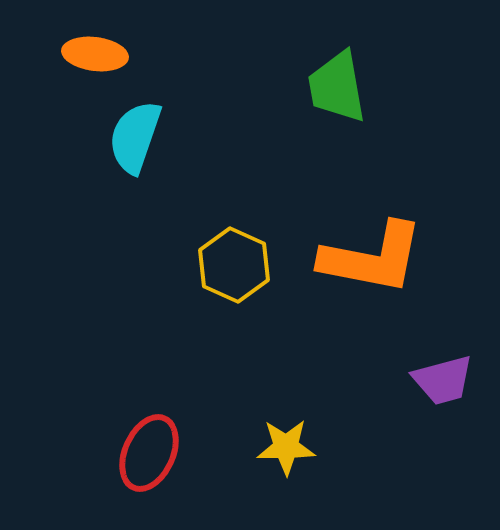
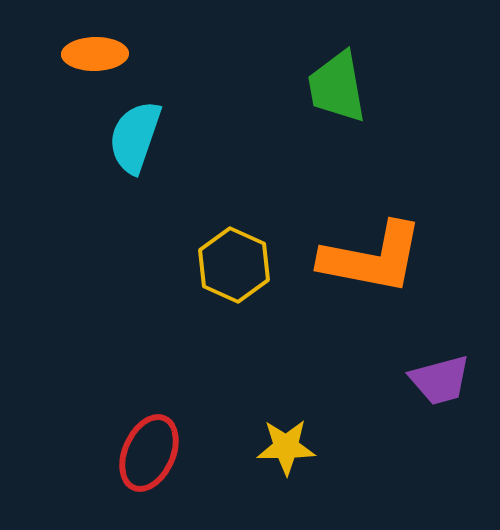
orange ellipse: rotated 8 degrees counterclockwise
purple trapezoid: moved 3 px left
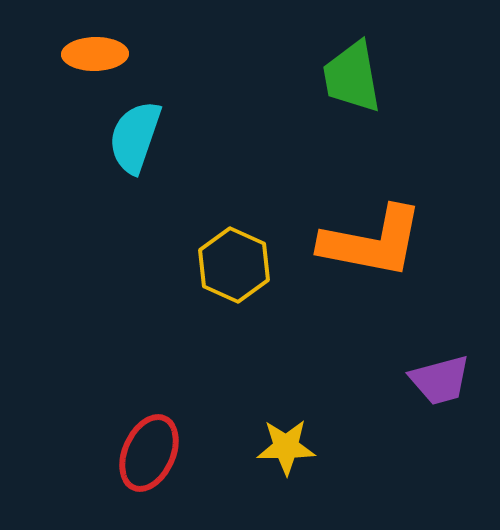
green trapezoid: moved 15 px right, 10 px up
orange L-shape: moved 16 px up
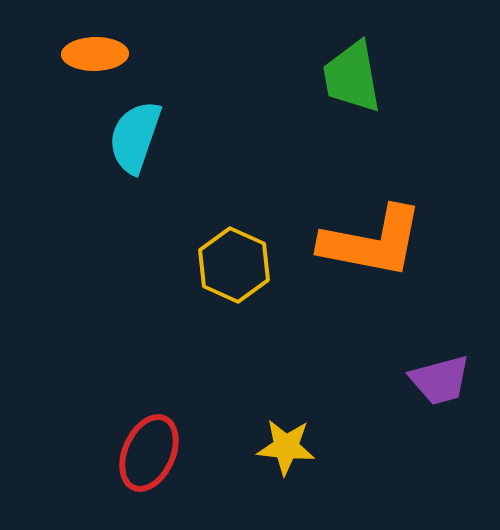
yellow star: rotated 6 degrees clockwise
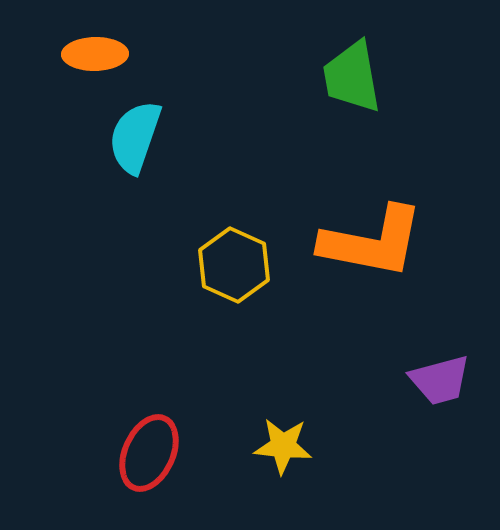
yellow star: moved 3 px left, 1 px up
